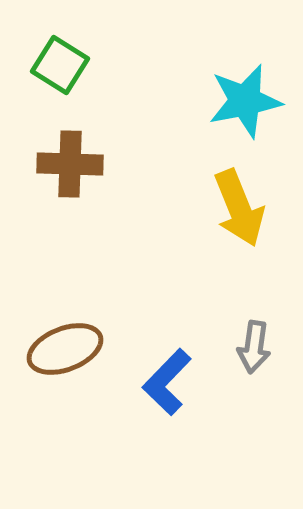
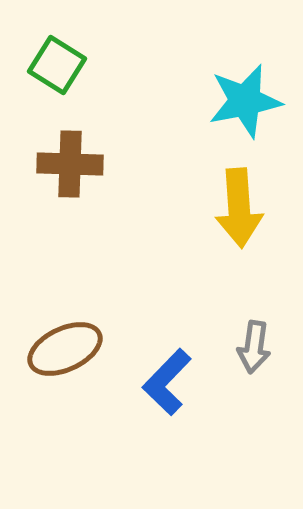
green square: moved 3 px left
yellow arrow: rotated 18 degrees clockwise
brown ellipse: rotated 4 degrees counterclockwise
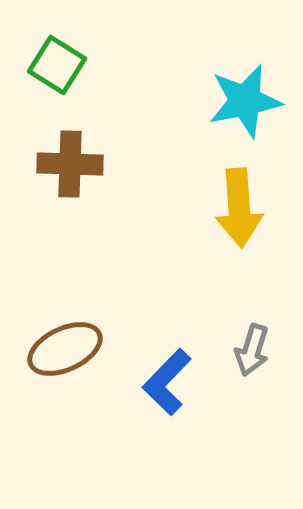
gray arrow: moved 2 px left, 3 px down; rotated 9 degrees clockwise
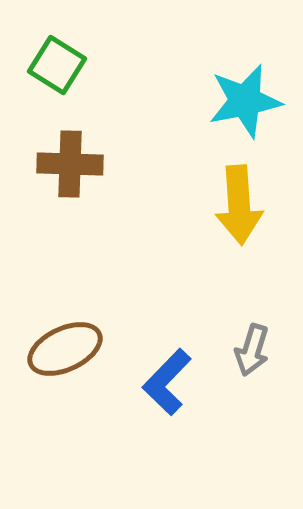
yellow arrow: moved 3 px up
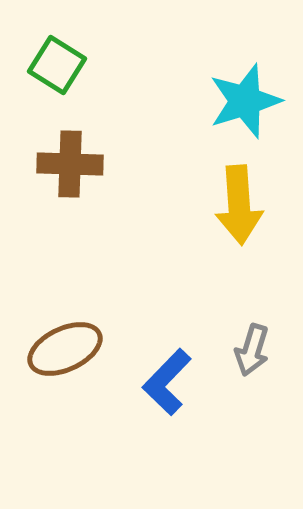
cyan star: rotated 6 degrees counterclockwise
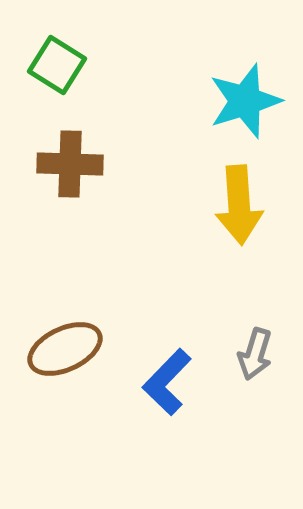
gray arrow: moved 3 px right, 4 px down
